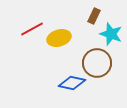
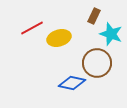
red line: moved 1 px up
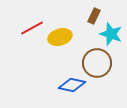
yellow ellipse: moved 1 px right, 1 px up
blue diamond: moved 2 px down
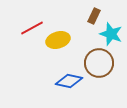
yellow ellipse: moved 2 px left, 3 px down
brown circle: moved 2 px right
blue diamond: moved 3 px left, 4 px up
